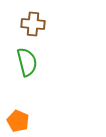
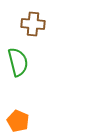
green semicircle: moved 9 px left
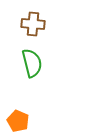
green semicircle: moved 14 px right, 1 px down
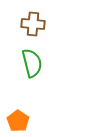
orange pentagon: rotated 10 degrees clockwise
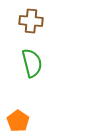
brown cross: moved 2 px left, 3 px up
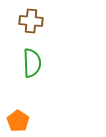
green semicircle: rotated 12 degrees clockwise
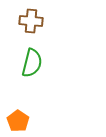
green semicircle: rotated 16 degrees clockwise
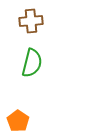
brown cross: rotated 10 degrees counterclockwise
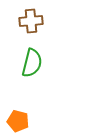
orange pentagon: rotated 20 degrees counterclockwise
